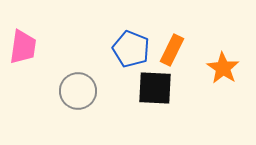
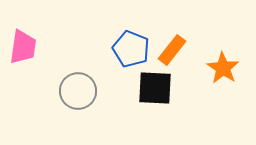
orange rectangle: rotated 12 degrees clockwise
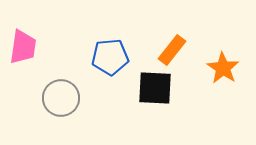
blue pentagon: moved 21 px left, 8 px down; rotated 27 degrees counterclockwise
gray circle: moved 17 px left, 7 px down
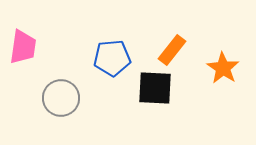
blue pentagon: moved 2 px right, 1 px down
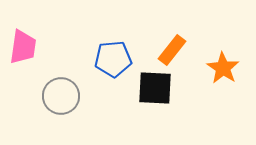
blue pentagon: moved 1 px right, 1 px down
gray circle: moved 2 px up
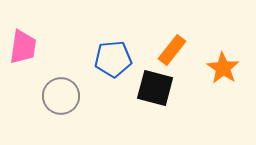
black square: rotated 12 degrees clockwise
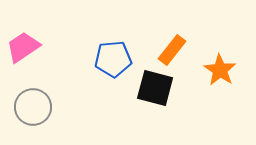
pink trapezoid: rotated 132 degrees counterclockwise
orange star: moved 3 px left, 2 px down
gray circle: moved 28 px left, 11 px down
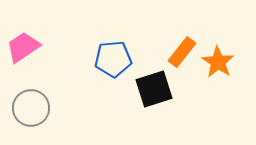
orange rectangle: moved 10 px right, 2 px down
orange star: moved 2 px left, 8 px up
black square: moved 1 px left, 1 px down; rotated 33 degrees counterclockwise
gray circle: moved 2 px left, 1 px down
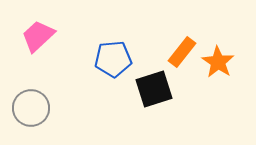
pink trapezoid: moved 15 px right, 11 px up; rotated 9 degrees counterclockwise
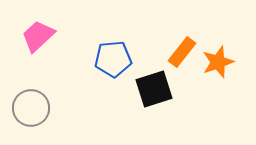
orange star: rotated 20 degrees clockwise
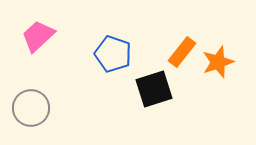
blue pentagon: moved 5 px up; rotated 24 degrees clockwise
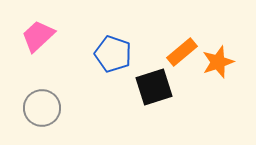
orange rectangle: rotated 12 degrees clockwise
black square: moved 2 px up
gray circle: moved 11 px right
